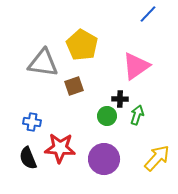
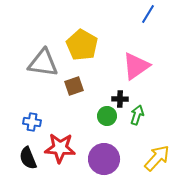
blue line: rotated 12 degrees counterclockwise
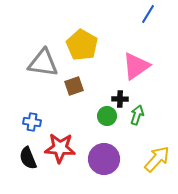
yellow arrow: moved 1 px down
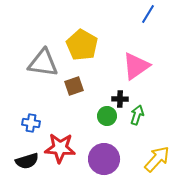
blue cross: moved 1 px left, 1 px down
black semicircle: moved 1 px left, 3 px down; rotated 85 degrees counterclockwise
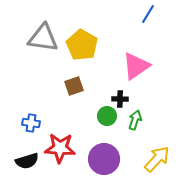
gray triangle: moved 25 px up
green arrow: moved 2 px left, 5 px down
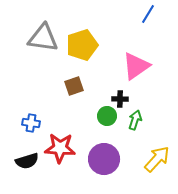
yellow pentagon: rotated 24 degrees clockwise
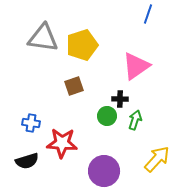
blue line: rotated 12 degrees counterclockwise
red star: moved 2 px right, 5 px up
purple circle: moved 12 px down
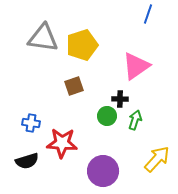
purple circle: moved 1 px left
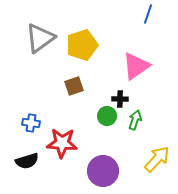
gray triangle: moved 3 px left; rotated 44 degrees counterclockwise
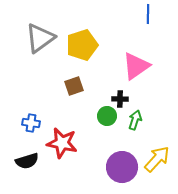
blue line: rotated 18 degrees counterclockwise
red star: rotated 8 degrees clockwise
purple circle: moved 19 px right, 4 px up
